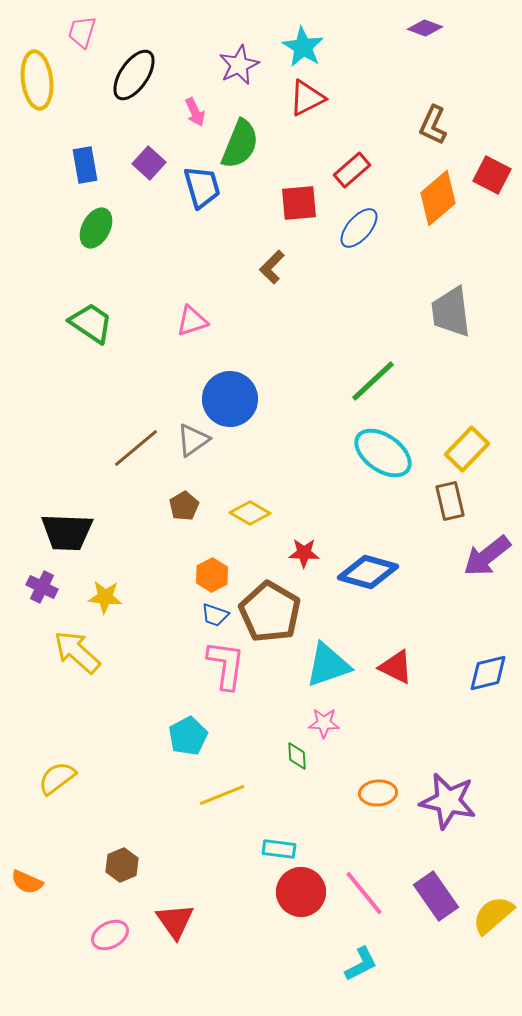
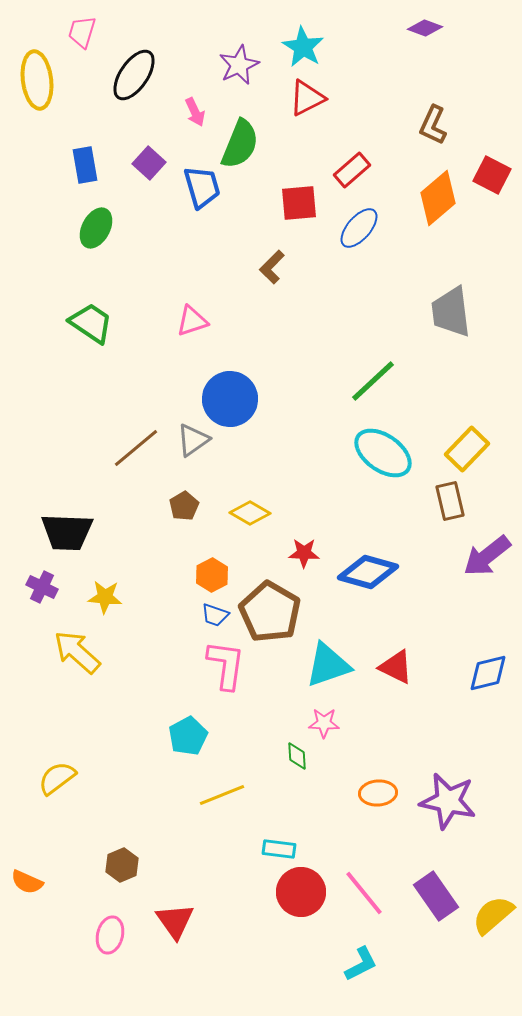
pink ellipse at (110, 935): rotated 48 degrees counterclockwise
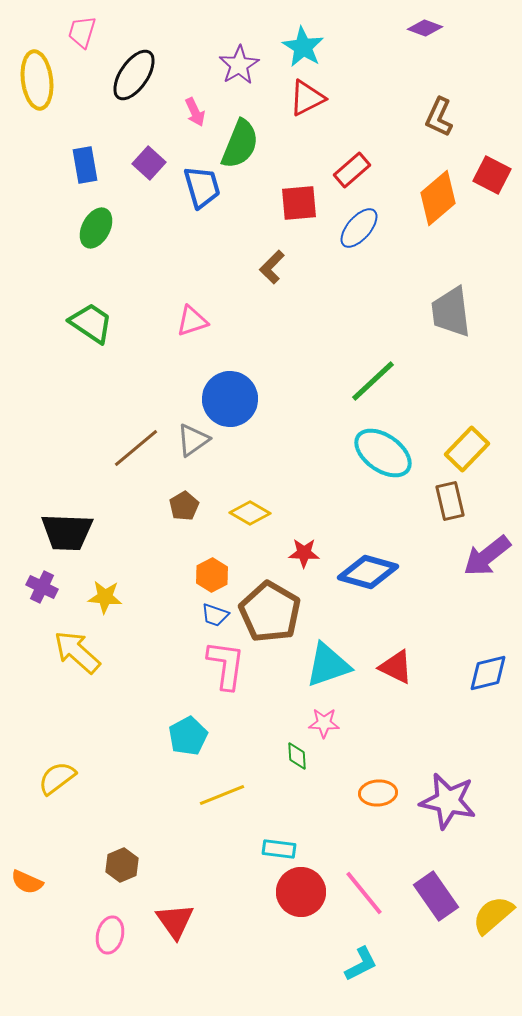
purple star at (239, 65): rotated 6 degrees counterclockwise
brown L-shape at (433, 125): moved 6 px right, 8 px up
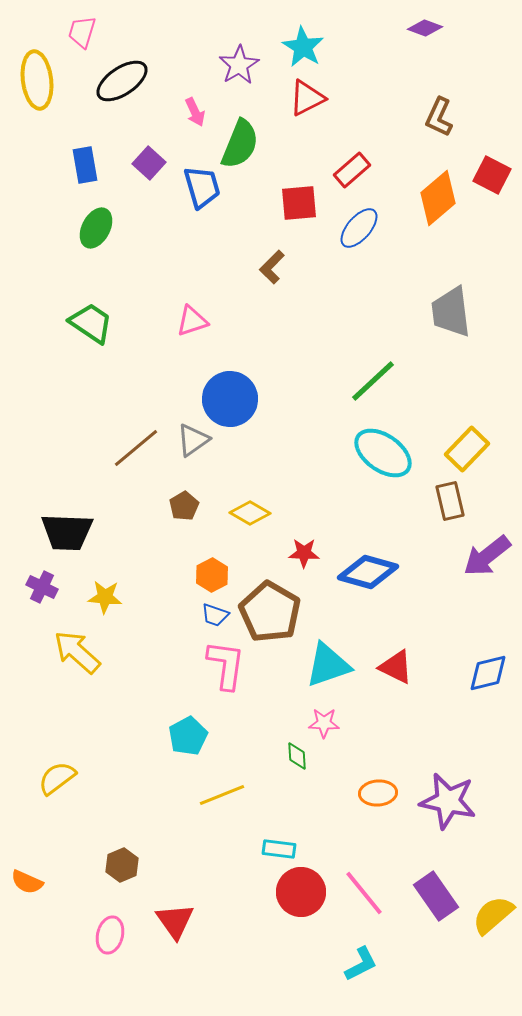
black ellipse at (134, 75): moved 12 px left, 6 px down; rotated 22 degrees clockwise
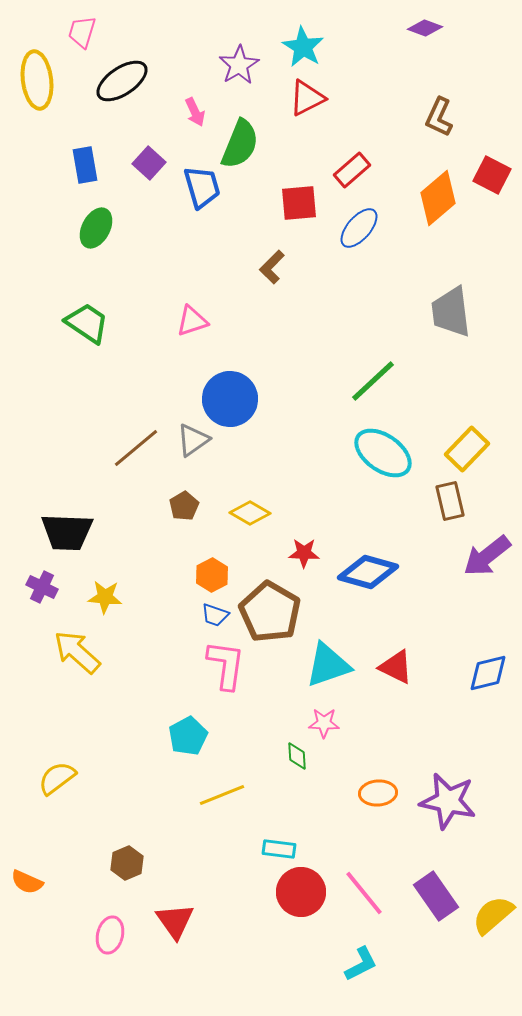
green trapezoid at (91, 323): moved 4 px left
brown hexagon at (122, 865): moved 5 px right, 2 px up
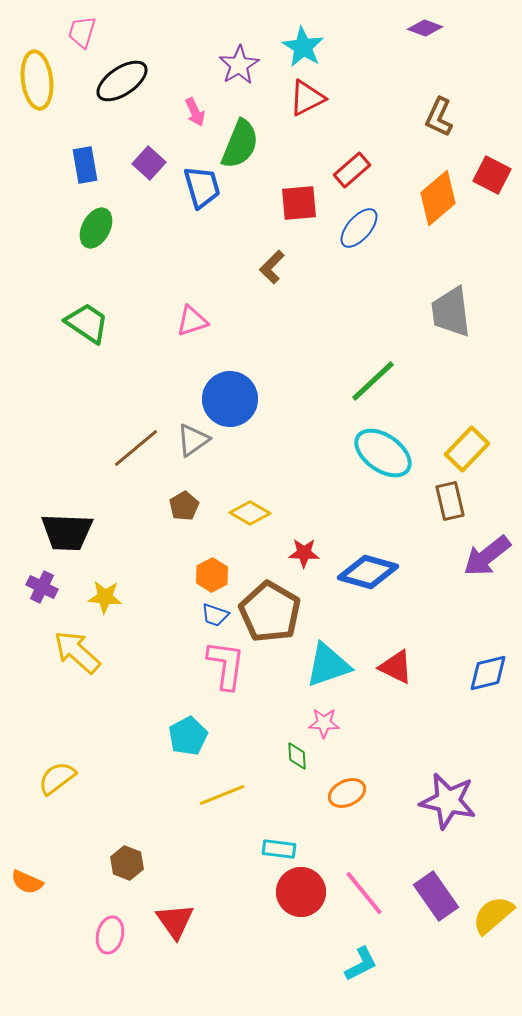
orange ellipse at (378, 793): moved 31 px left; rotated 21 degrees counterclockwise
brown hexagon at (127, 863): rotated 16 degrees counterclockwise
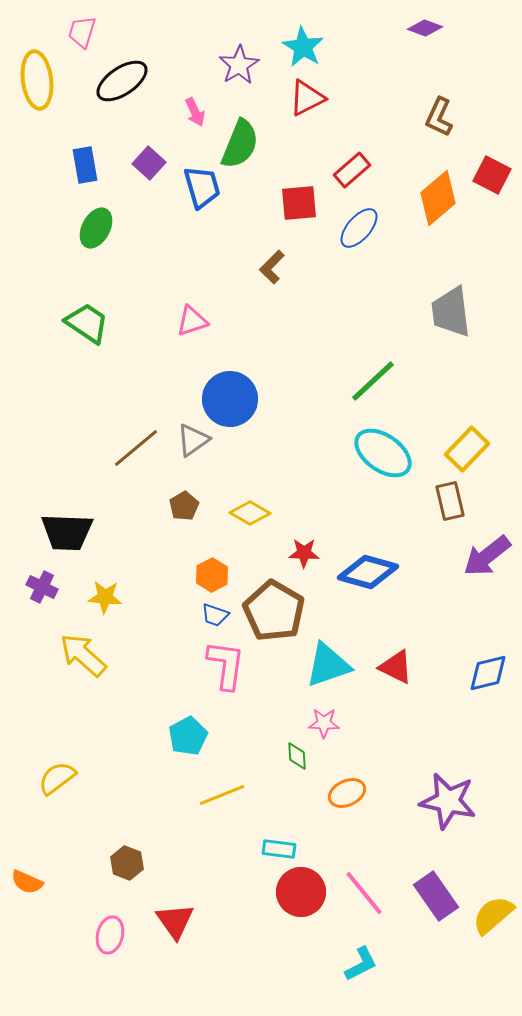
brown pentagon at (270, 612): moved 4 px right, 1 px up
yellow arrow at (77, 652): moved 6 px right, 3 px down
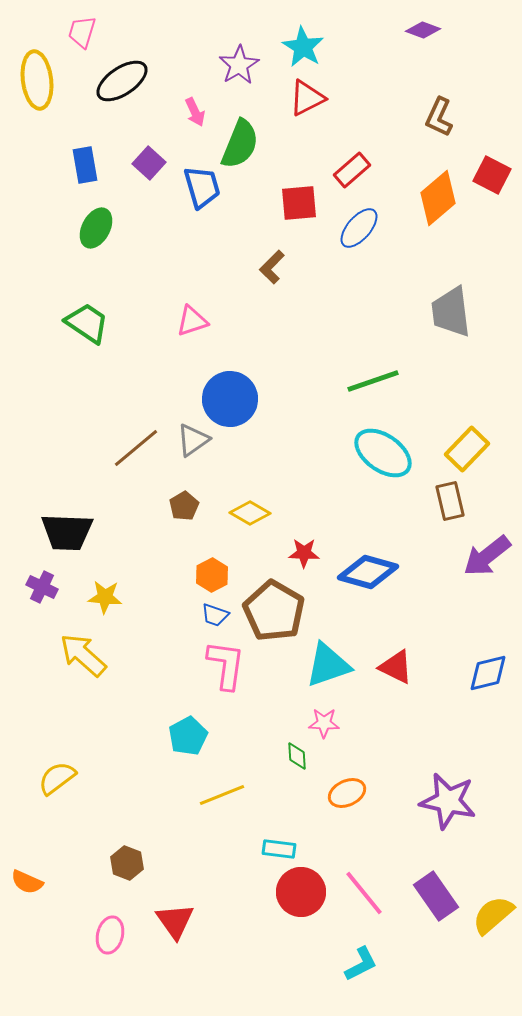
purple diamond at (425, 28): moved 2 px left, 2 px down
green line at (373, 381): rotated 24 degrees clockwise
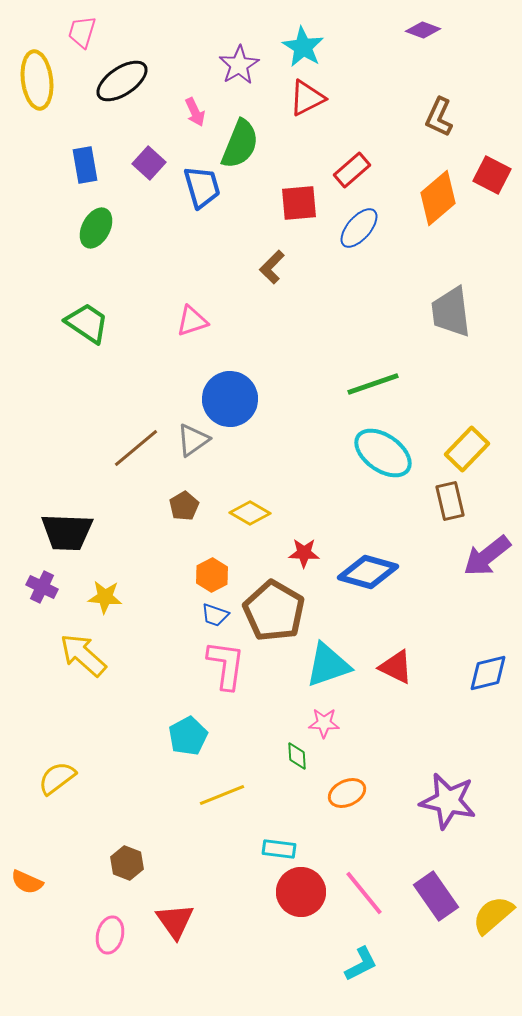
green line at (373, 381): moved 3 px down
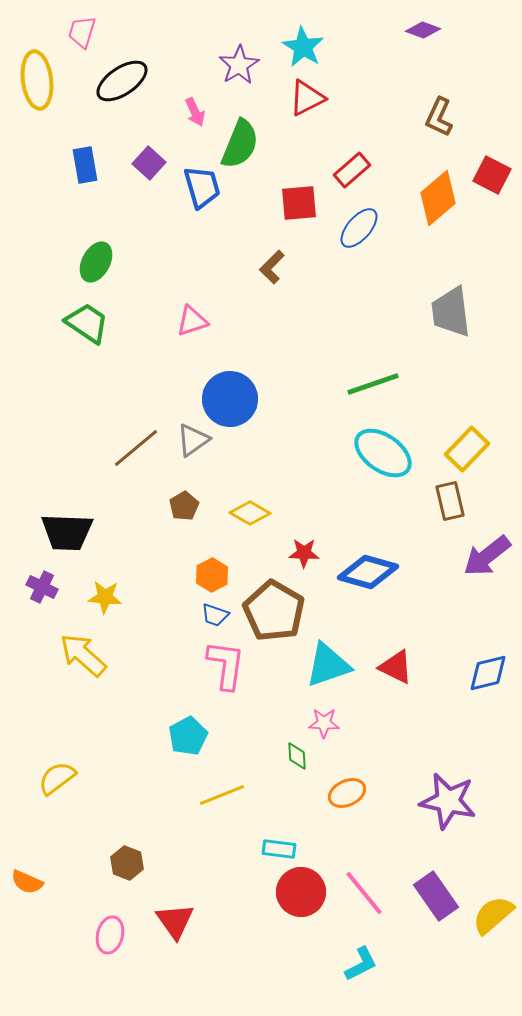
green ellipse at (96, 228): moved 34 px down
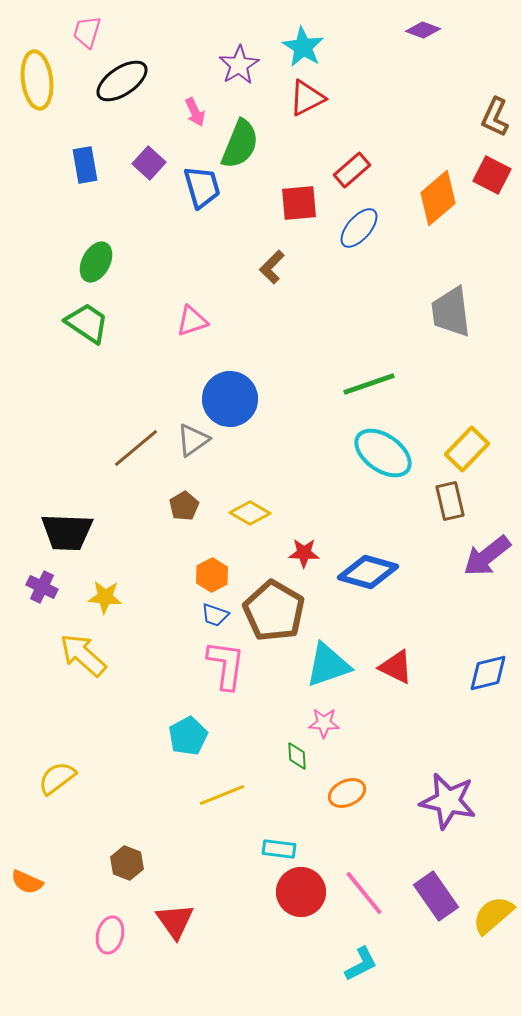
pink trapezoid at (82, 32): moved 5 px right
brown L-shape at (439, 117): moved 56 px right
green line at (373, 384): moved 4 px left
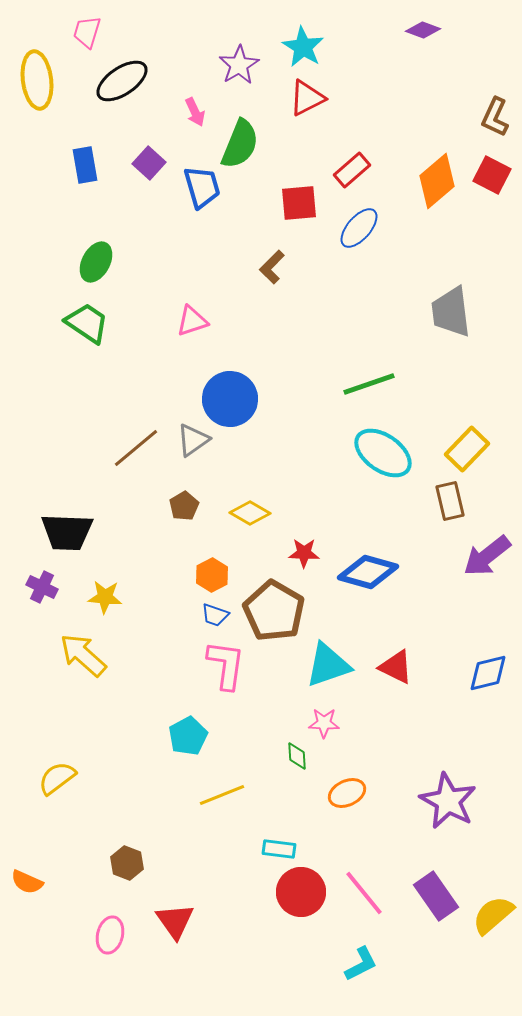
orange diamond at (438, 198): moved 1 px left, 17 px up
purple star at (448, 801): rotated 16 degrees clockwise
